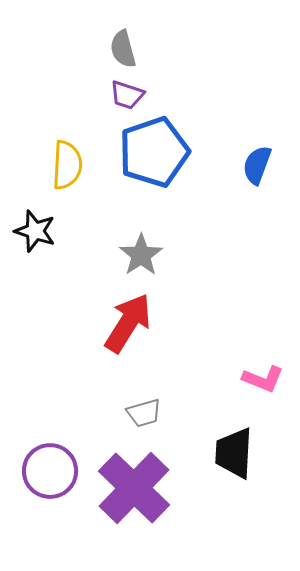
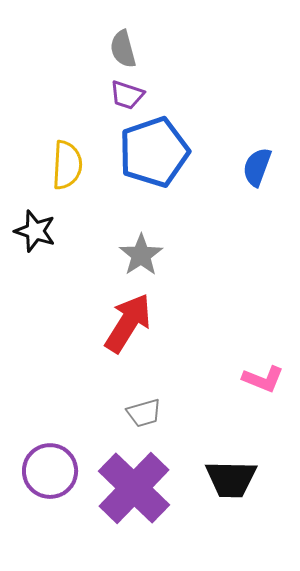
blue semicircle: moved 2 px down
black trapezoid: moved 3 px left, 26 px down; rotated 92 degrees counterclockwise
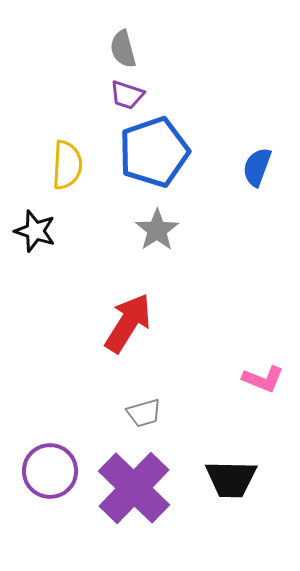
gray star: moved 16 px right, 25 px up
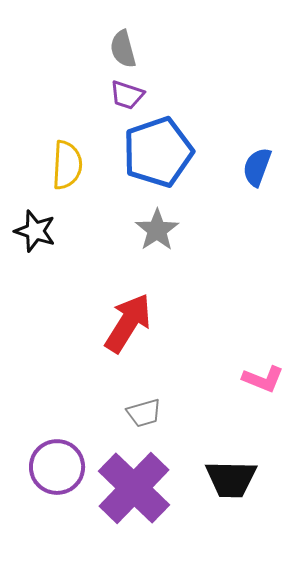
blue pentagon: moved 4 px right
purple circle: moved 7 px right, 4 px up
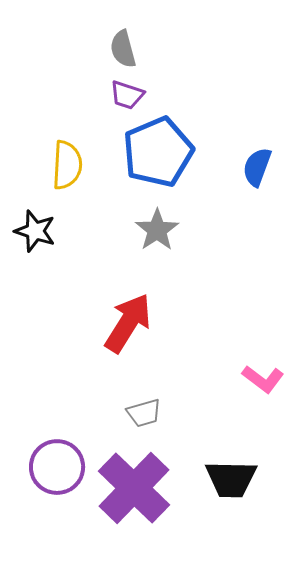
blue pentagon: rotated 4 degrees counterclockwise
pink L-shape: rotated 15 degrees clockwise
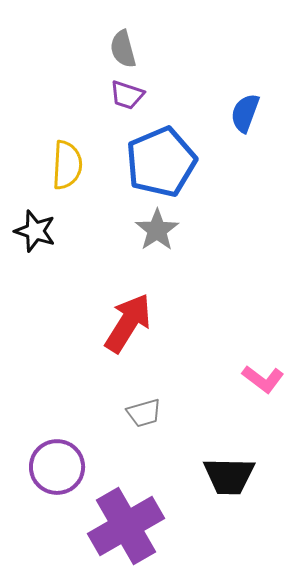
blue pentagon: moved 3 px right, 10 px down
blue semicircle: moved 12 px left, 54 px up
black trapezoid: moved 2 px left, 3 px up
purple cross: moved 8 px left, 38 px down; rotated 16 degrees clockwise
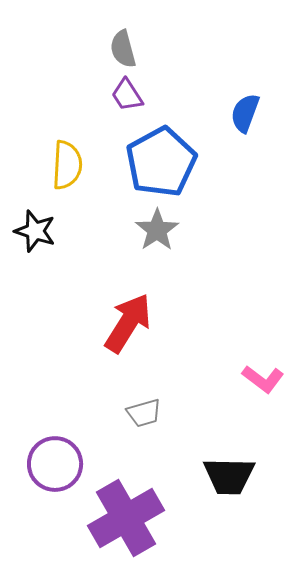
purple trapezoid: rotated 39 degrees clockwise
blue pentagon: rotated 6 degrees counterclockwise
purple circle: moved 2 px left, 3 px up
purple cross: moved 8 px up
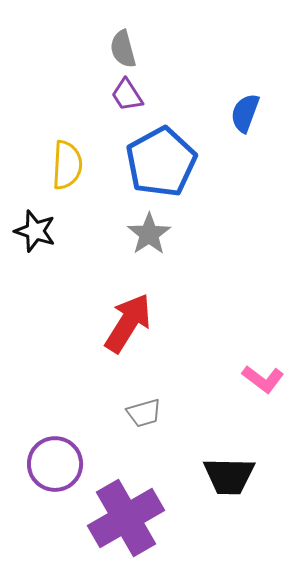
gray star: moved 8 px left, 4 px down
